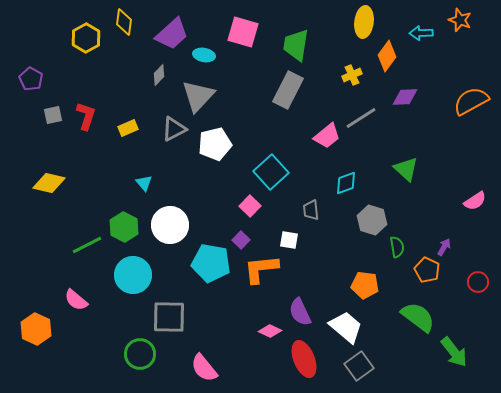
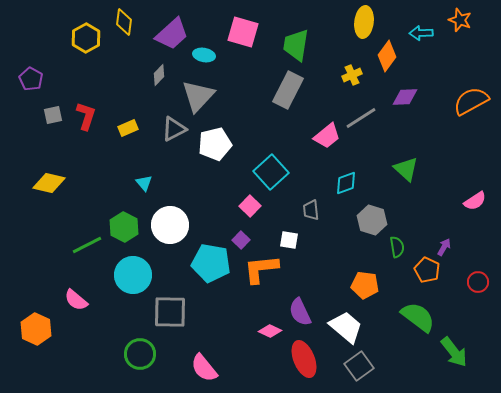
gray square at (169, 317): moved 1 px right, 5 px up
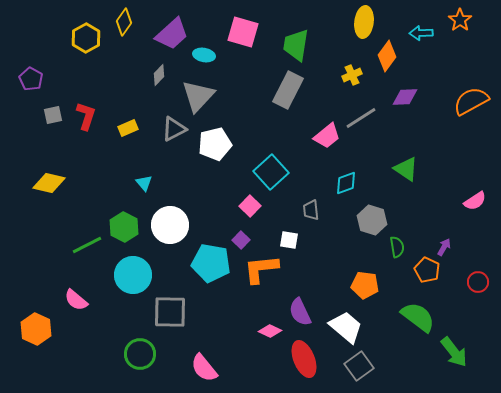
orange star at (460, 20): rotated 15 degrees clockwise
yellow diamond at (124, 22): rotated 28 degrees clockwise
green triangle at (406, 169): rotated 8 degrees counterclockwise
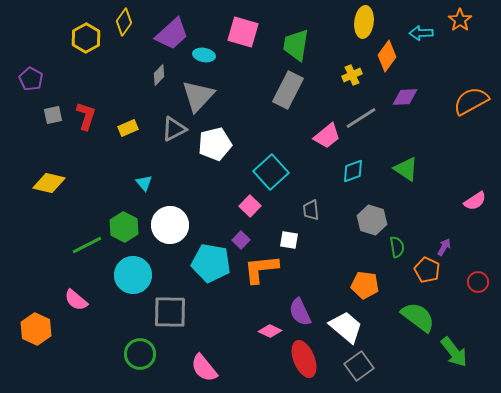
cyan diamond at (346, 183): moved 7 px right, 12 px up
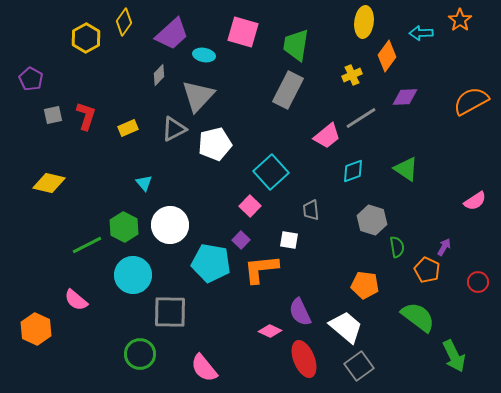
green arrow at (454, 352): moved 4 px down; rotated 12 degrees clockwise
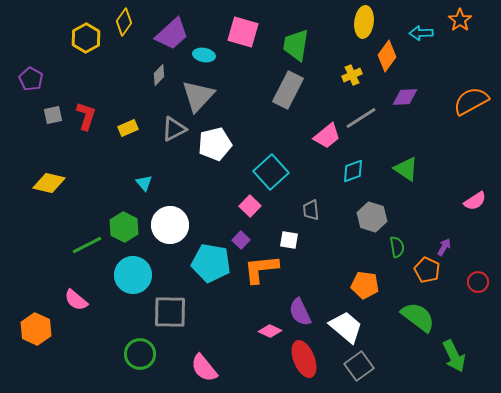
gray hexagon at (372, 220): moved 3 px up
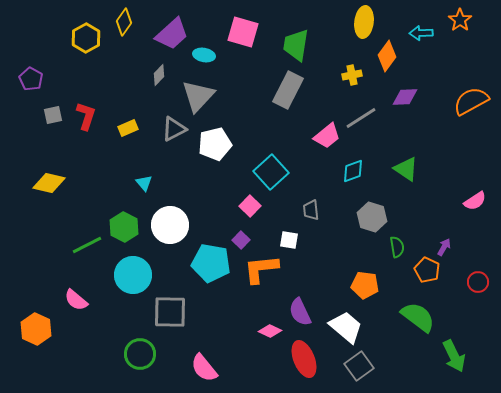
yellow cross at (352, 75): rotated 12 degrees clockwise
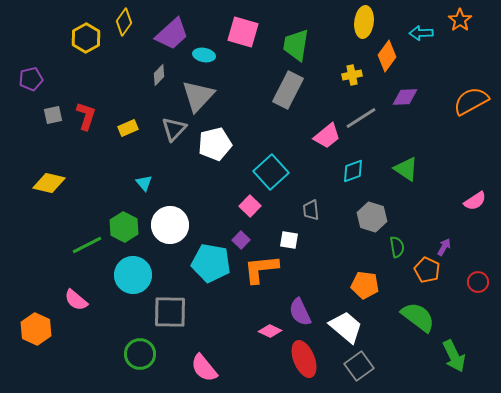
purple pentagon at (31, 79): rotated 30 degrees clockwise
gray triangle at (174, 129): rotated 20 degrees counterclockwise
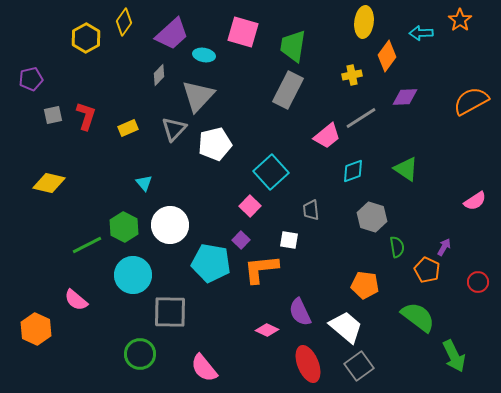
green trapezoid at (296, 45): moved 3 px left, 1 px down
pink diamond at (270, 331): moved 3 px left, 1 px up
red ellipse at (304, 359): moved 4 px right, 5 px down
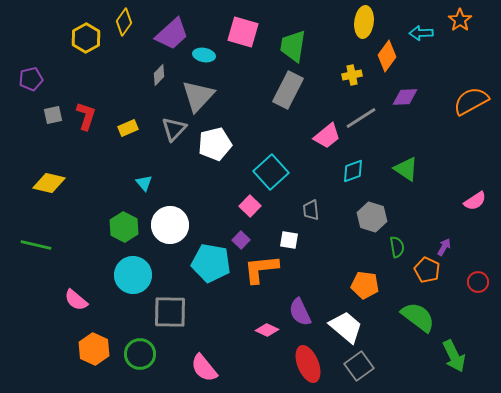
green line at (87, 245): moved 51 px left; rotated 40 degrees clockwise
orange hexagon at (36, 329): moved 58 px right, 20 px down
